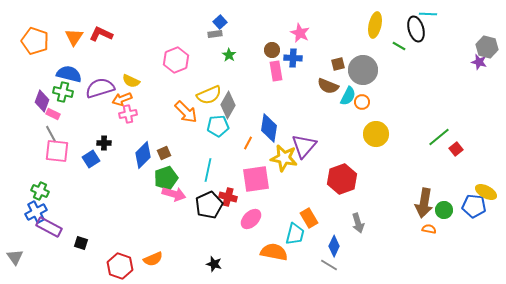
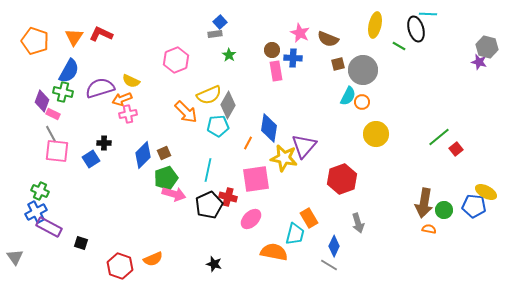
blue semicircle at (69, 74): moved 3 px up; rotated 105 degrees clockwise
brown semicircle at (328, 86): moved 47 px up
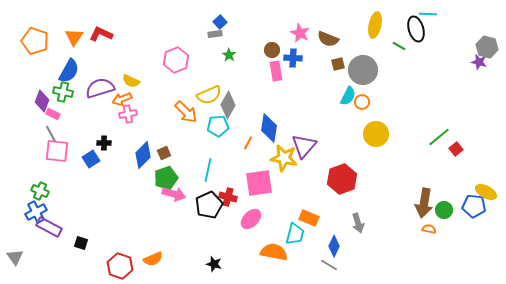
pink square at (256, 179): moved 3 px right, 4 px down
orange rectangle at (309, 218): rotated 36 degrees counterclockwise
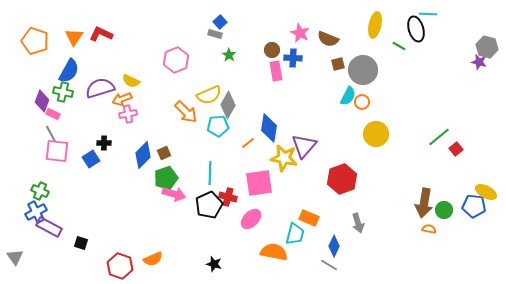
gray rectangle at (215, 34): rotated 24 degrees clockwise
orange line at (248, 143): rotated 24 degrees clockwise
cyan line at (208, 170): moved 2 px right, 3 px down; rotated 10 degrees counterclockwise
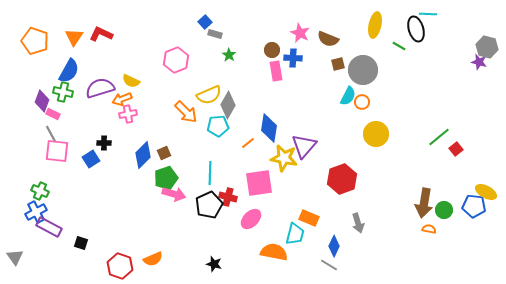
blue square at (220, 22): moved 15 px left
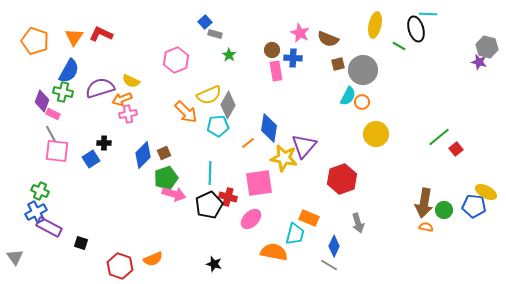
orange semicircle at (429, 229): moved 3 px left, 2 px up
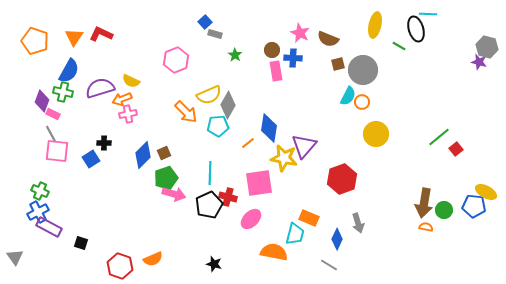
green star at (229, 55): moved 6 px right
blue cross at (36, 212): moved 2 px right
blue diamond at (334, 246): moved 3 px right, 7 px up
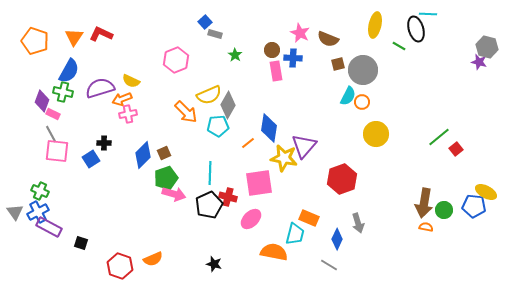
gray triangle at (15, 257): moved 45 px up
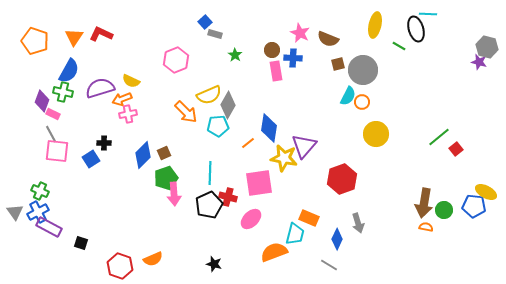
pink arrow at (174, 194): rotated 70 degrees clockwise
orange semicircle at (274, 252): rotated 32 degrees counterclockwise
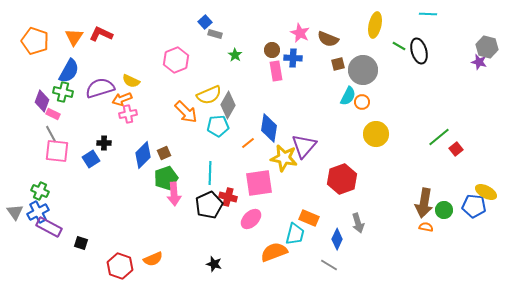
black ellipse at (416, 29): moved 3 px right, 22 px down
